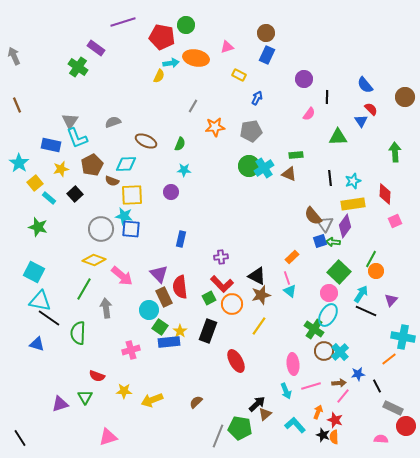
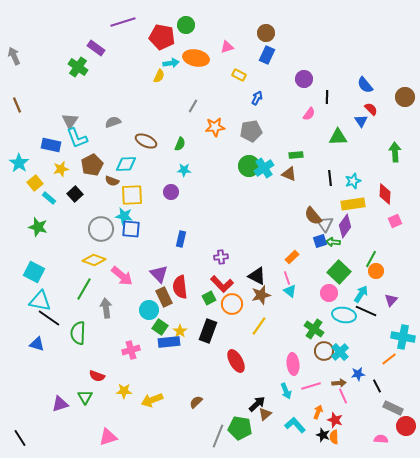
cyan ellipse at (328, 315): moved 16 px right; rotated 70 degrees clockwise
pink line at (343, 396): rotated 63 degrees counterclockwise
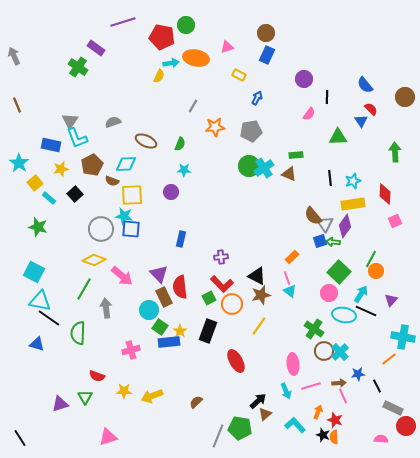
yellow arrow at (152, 400): moved 4 px up
black arrow at (257, 404): moved 1 px right, 3 px up
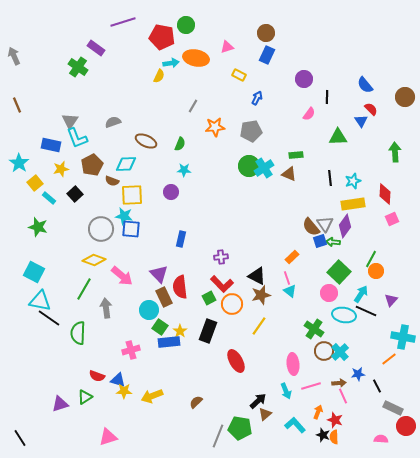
brown semicircle at (313, 216): moved 2 px left, 11 px down
pink square at (395, 221): moved 3 px left, 2 px up
blue triangle at (37, 344): moved 81 px right, 36 px down
green triangle at (85, 397): rotated 28 degrees clockwise
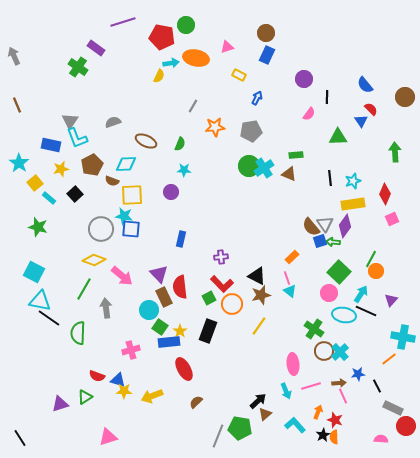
red diamond at (385, 194): rotated 20 degrees clockwise
red ellipse at (236, 361): moved 52 px left, 8 px down
black star at (323, 435): rotated 24 degrees clockwise
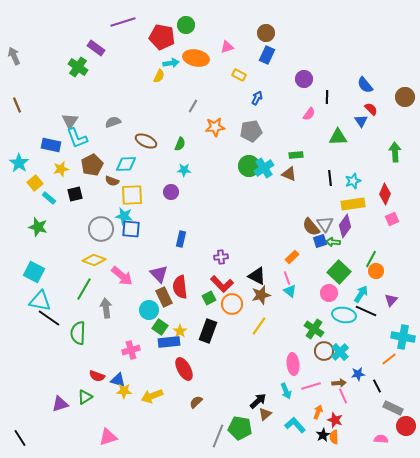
black square at (75, 194): rotated 28 degrees clockwise
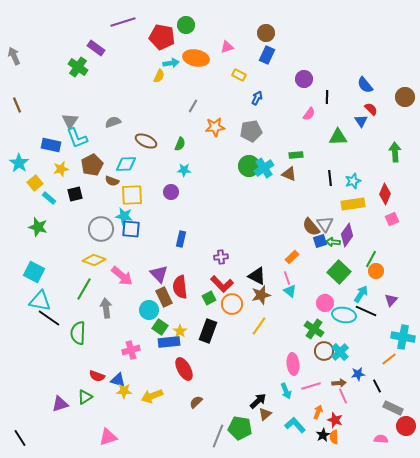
purple diamond at (345, 226): moved 2 px right, 9 px down
pink circle at (329, 293): moved 4 px left, 10 px down
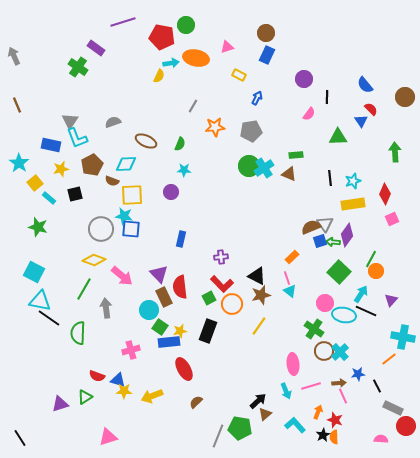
brown semicircle at (311, 227): rotated 108 degrees clockwise
yellow star at (180, 331): rotated 24 degrees clockwise
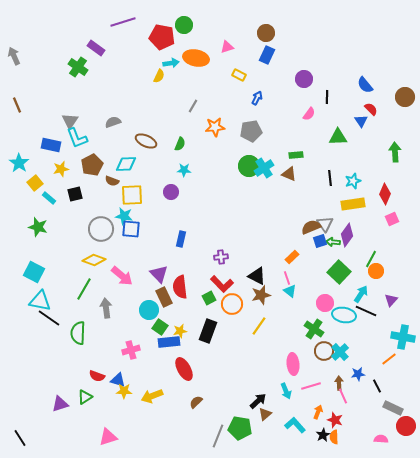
green circle at (186, 25): moved 2 px left
brown arrow at (339, 383): rotated 88 degrees counterclockwise
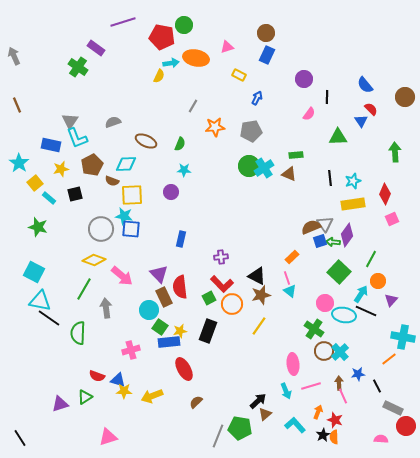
orange circle at (376, 271): moved 2 px right, 10 px down
